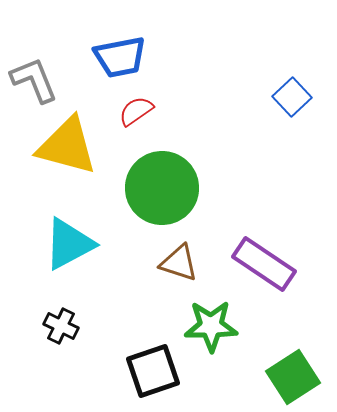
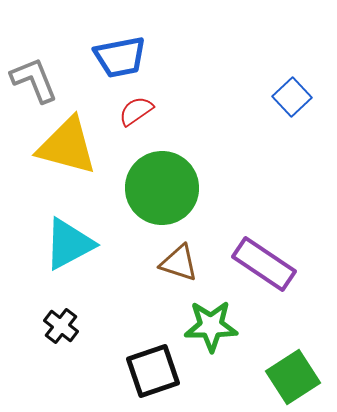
black cross: rotated 12 degrees clockwise
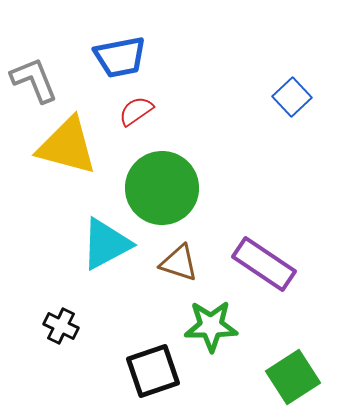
cyan triangle: moved 37 px right
black cross: rotated 12 degrees counterclockwise
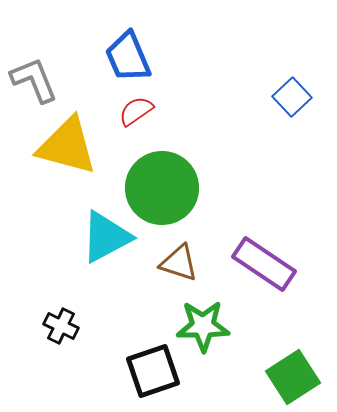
blue trapezoid: moved 8 px right; rotated 78 degrees clockwise
cyan triangle: moved 7 px up
green star: moved 8 px left
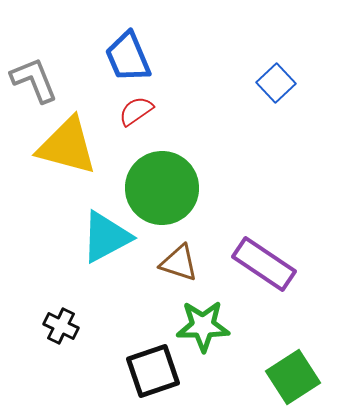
blue square: moved 16 px left, 14 px up
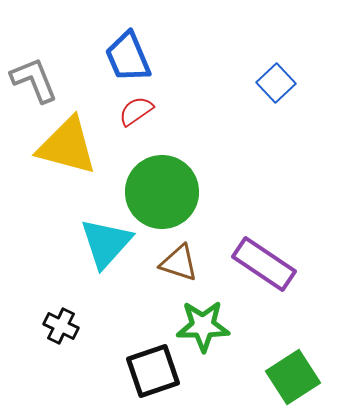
green circle: moved 4 px down
cyan triangle: moved 6 px down; rotated 20 degrees counterclockwise
